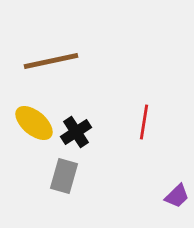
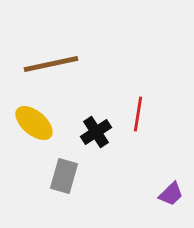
brown line: moved 3 px down
red line: moved 6 px left, 8 px up
black cross: moved 20 px right
purple trapezoid: moved 6 px left, 2 px up
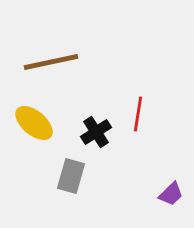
brown line: moved 2 px up
gray rectangle: moved 7 px right
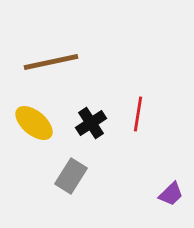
black cross: moved 5 px left, 9 px up
gray rectangle: rotated 16 degrees clockwise
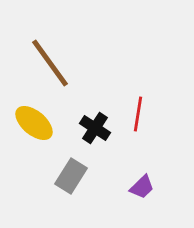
brown line: moved 1 px left, 1 px down; rotated 66 degrees clockwise
black cross: moved 4 px right, 5 px down; rotated 24 degrees counterclockwise
purple trapezoid: moved 29 px left, 7 px up
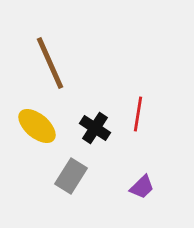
brown line: rotated 12 degrees clockwise
yellow ellipse: moved 3 px right, 3 px down
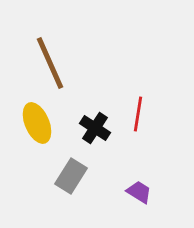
yellow ellipse: moved 3 px up; rotated 27 degrees clockwise
purple trapezoid: moved 3 px left, 5 px down; rotated 104 degrees counterclockwise
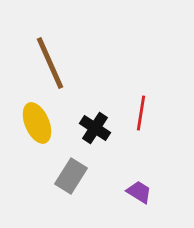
red line: moved 3 px right, 1 px up
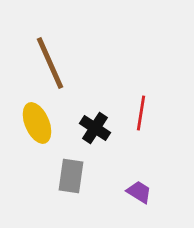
gray rectangle: rotated 24 degrees counterclockwise
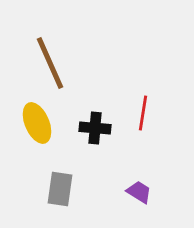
red line: moved 2 px right
black cross: rotated 28 degrees counterclockwise
gray rectangle: moved 11 px left, 13 px down
